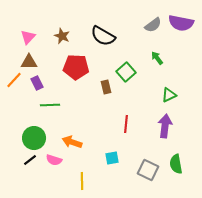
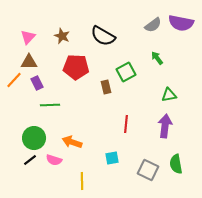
green square: rotated 12 degrees clockwise
green triangle: rotated 14 degrees clockwise
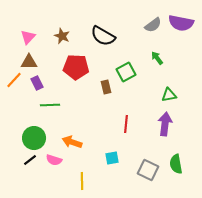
purple arrow: moved 2 px up
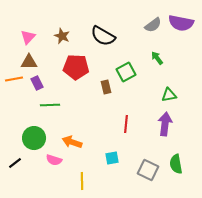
orange line: moved 1 px up; rotated 36 degrees clockwise
black line: moved 15 px left, 3 px down
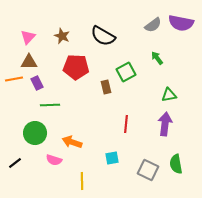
green circle: moved 1 px right, 5 px up
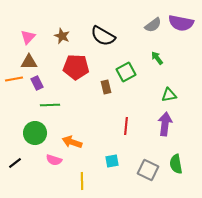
red line: moved 2 px down
cyan square: moved 3 px down
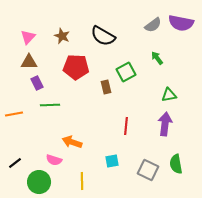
orange line: moved 35 px down
green circle: moved 4 px right, 49 px down
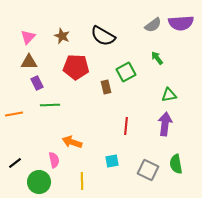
purple semicircle: rotated 15 degrees counterclockwise
pink semicircle: rotated 119 degrees counterclockwise
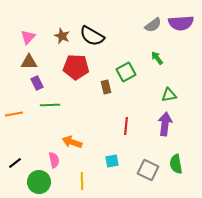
black semicircle: moved 11 px left
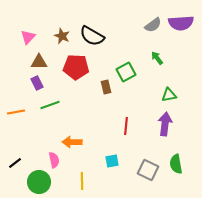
brown triangle: moved 10 px right
green line: rotated 18 degrees counterclockwise
orange line: moved 2 px right, 2 px up
orange arrow: rotated 18 degrees counterclockwise
